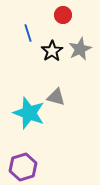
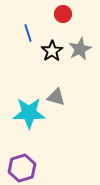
red circle: moved 1 px up
cyan star: rotated 20 degrees counterclockwise
purple hexagon: moved 1 px left, 1 px down
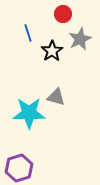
gray star: moved 10 px up
purple hexagon: moved 3 px left
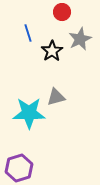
red circle: moved 1 px left, 2 px up
gray triangle: rotated 30 degrees counterclockwise
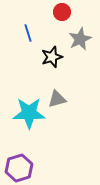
black star: moved 6 px down; rotated 15 degrees clockwise
gray triangle: moved 1 px right, 2 px down
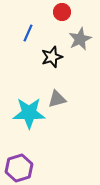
blue line: rotated 42 degrees clockwise
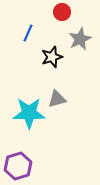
purple hexagon: moved 1 px left, 2 px up
